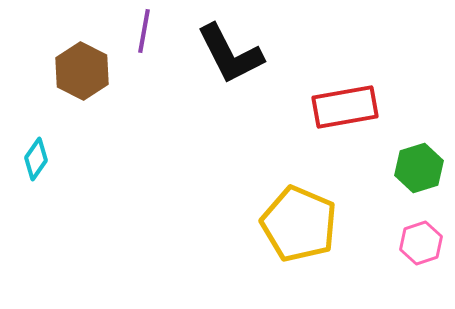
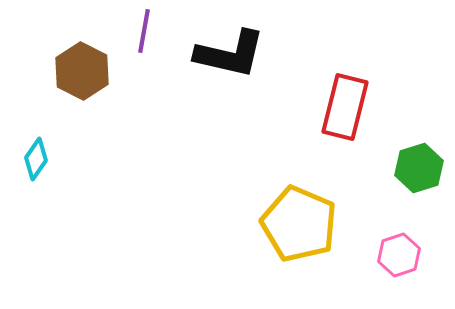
black L-shape: rotated 50 degrees counterclockwise
red rectangle: rotated 66 degrees counterclockwise
pink hexagon: moved 22 px left, 12 px down
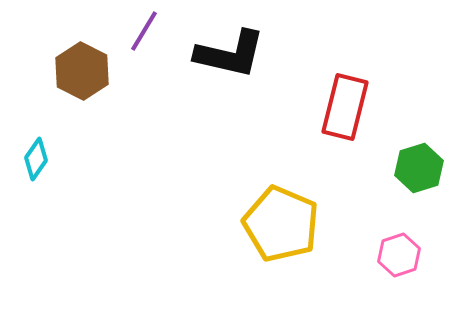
purple line: rotated 21 degrees clockwise
yellow pentagon: moved 18 px left
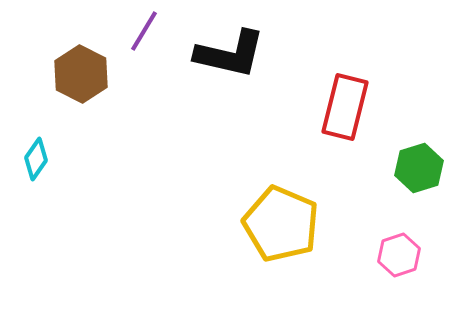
brown hexagon: moved 1 px left, 3 px down
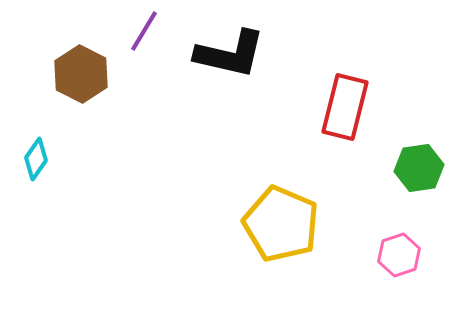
green hexagon: rotated 9 degrees clockwise
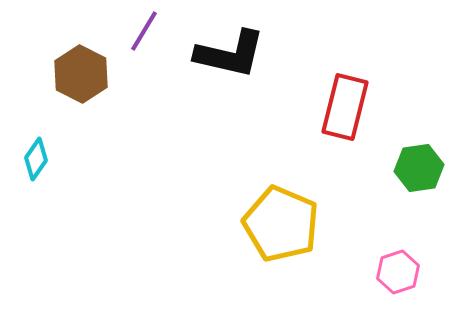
pink hexagon: moved 1 px left, 17 px down
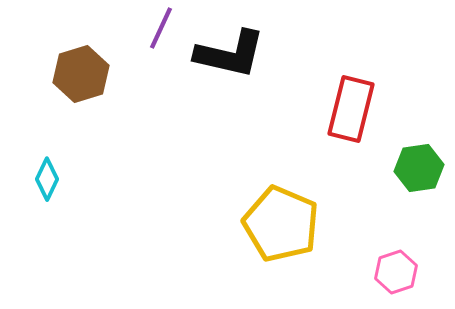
purple line: moved 17 px right, 3 px up; rotated 6 degrees counterclockwise
brown hexagon: rotated 16 degrees clockwise
red rectangle: moved 6 px right, 2 px down
cyan diamond: moved 11 px right, 20 px down; rotated 9 degrees counterclockwise
pink hexagon: moved 2 px left
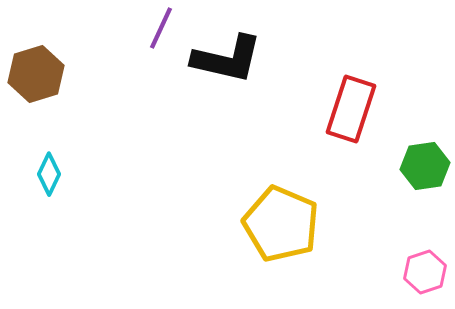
black L-shape: moved 3 px left, 5 px down
brown hexagon: moved 45 px left
red rectangle: rotated 4 degrees clockwise
green hexagon: moved 6 px right, 2 px up
cyan diamond: moved 2 px right, 5 px up
pink hexagon: moved 29 px right
